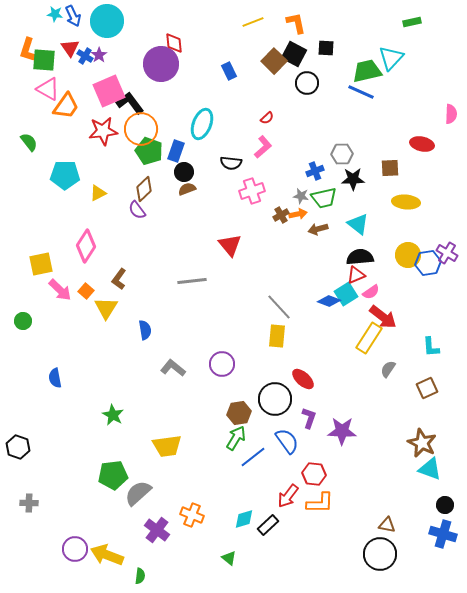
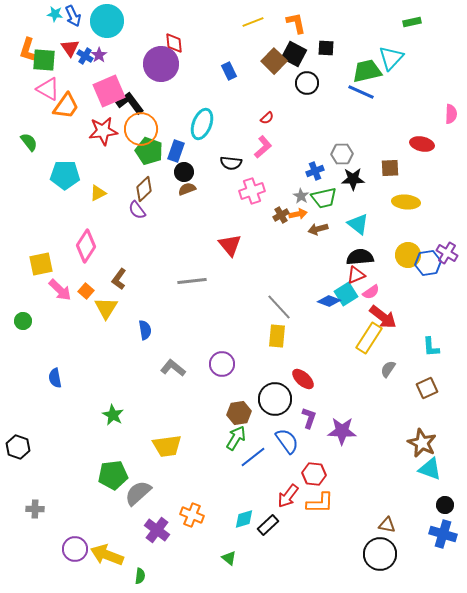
gray star at (301, 196): rotated 21 degrees clockwise
gray cross at (29, 503): moved 6 px right, 6 px down
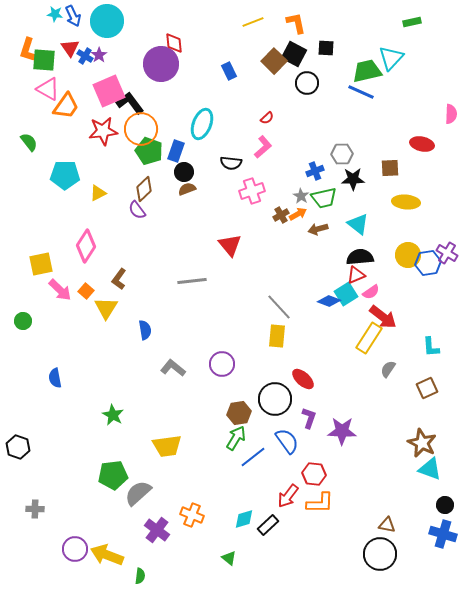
orange arrow at (298, 214): rotated 18 degrees counterclockwise
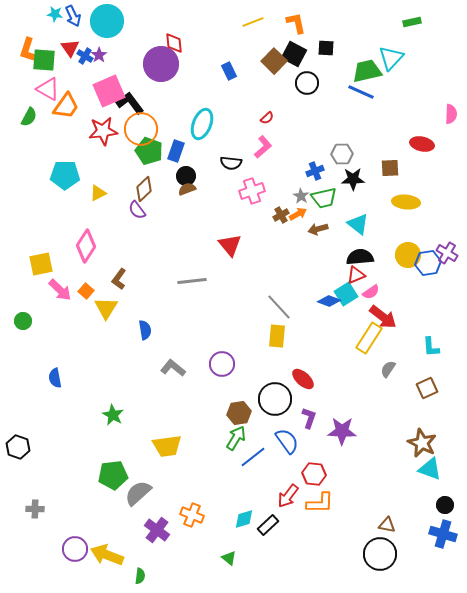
green semicircle at (29, 142): moved 25 px up; rotated 66 degrees clockwise
black circle at (184, 172): moved 2 px right, 4 px down
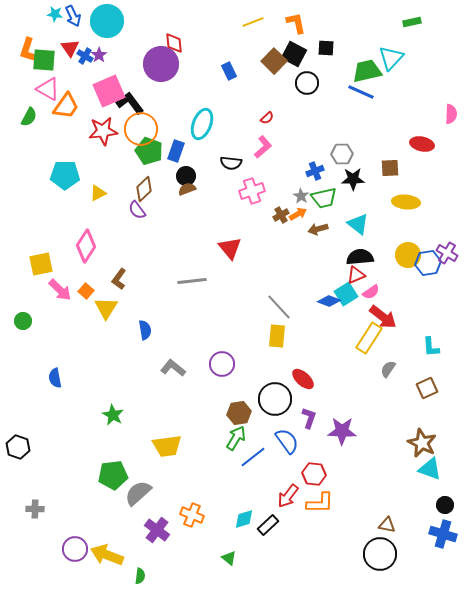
red triangle at (230, 245): moved 3 px down
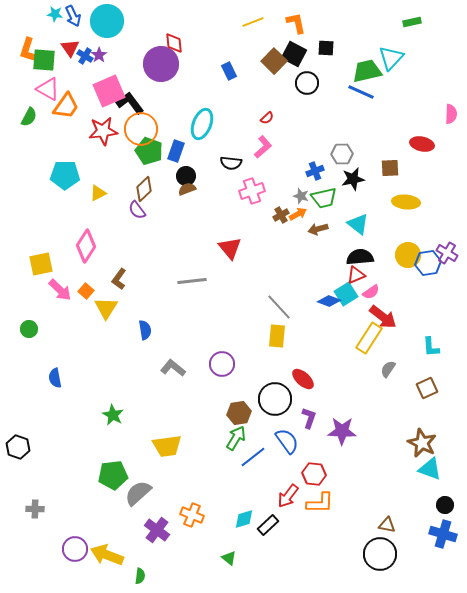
black star at (353, 179): rotated 10 degrees counterclockwise
gray star at (301, 196): rotated 14 degrees counterclockwise
green circle at (23, 321): moved 6 px right, 8 px down
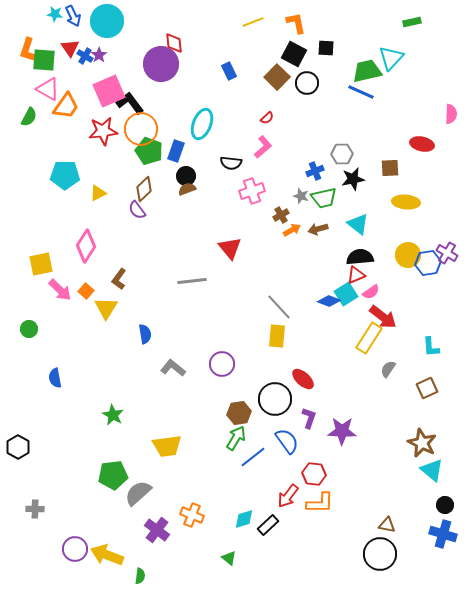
brown square at (274, 61): moved 3 px right, 16 px down
orange arrow at (298, 214): moved 6 px left, 16 px down
blue semicircle at (145, 330): moved 4 px down
black hexagon at (18, 447): rotated 10 degrees clockwise
cyan triangle at (430, 469): moved 2 px right, 1 px down; rotated 20 degrees clockwise
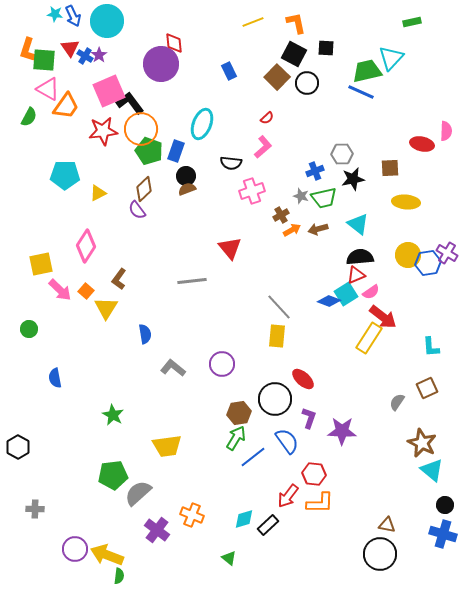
pink semicircle at (451, 114): moved 5 px left, 17 px down
gray semicircle at (388, 369): moved 9 px right, 33 px down
green semicircle at (140, 576): moved 21 px left
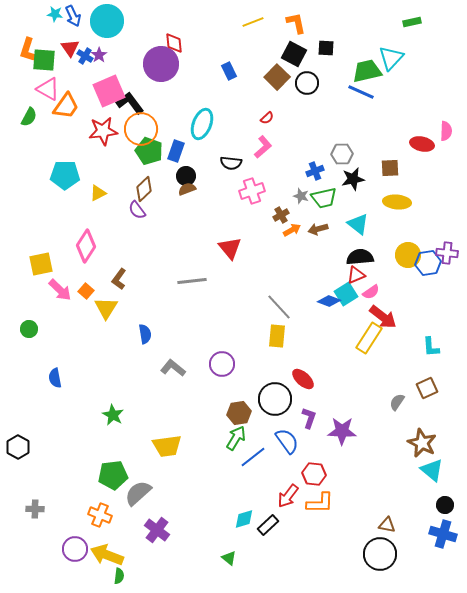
yellow ellipse at (406, 202): moved 9 px left
purple cross at (447, 253): rotated 25 degrees counterclockwise
orange cross at (192, 515): moved 92 px left
